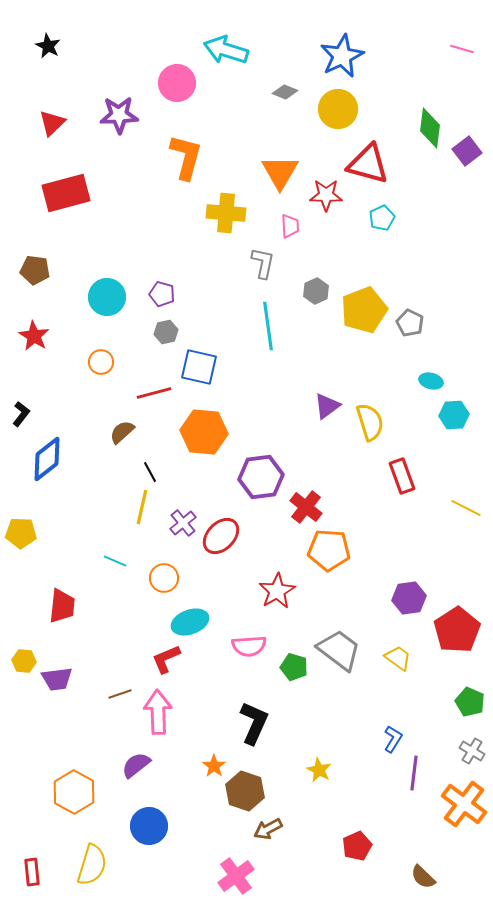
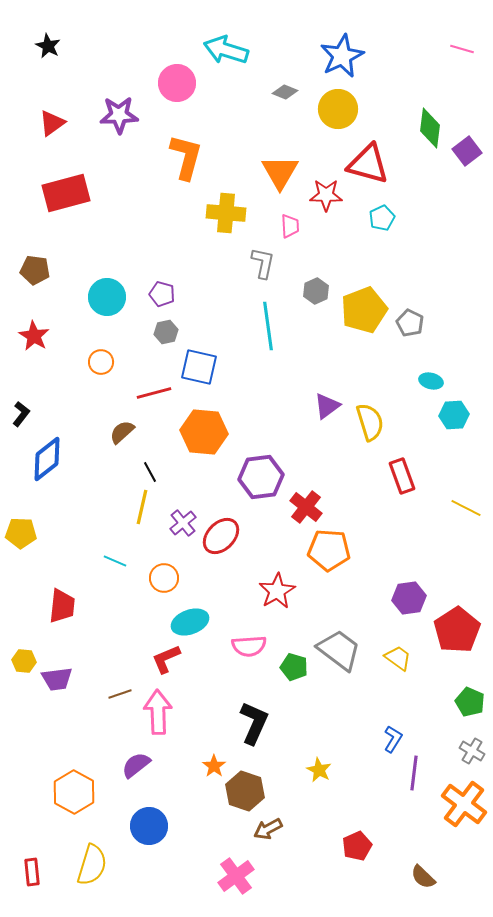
red triangle at (52, 123): rotated 8 degrees clockwise
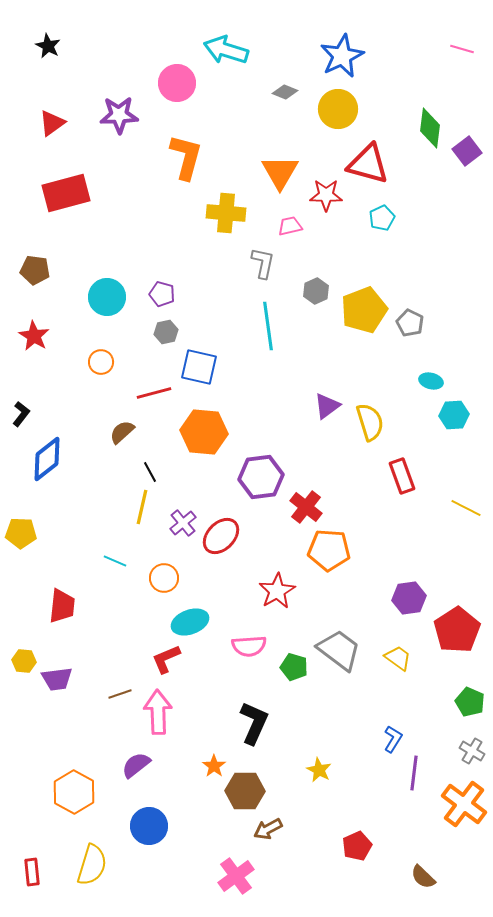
pink trapezoid at (290, 226): rotated 100 degrees counterclockwise
brown hexagon at (245, 791): rotated 18 degrees counterclockwise
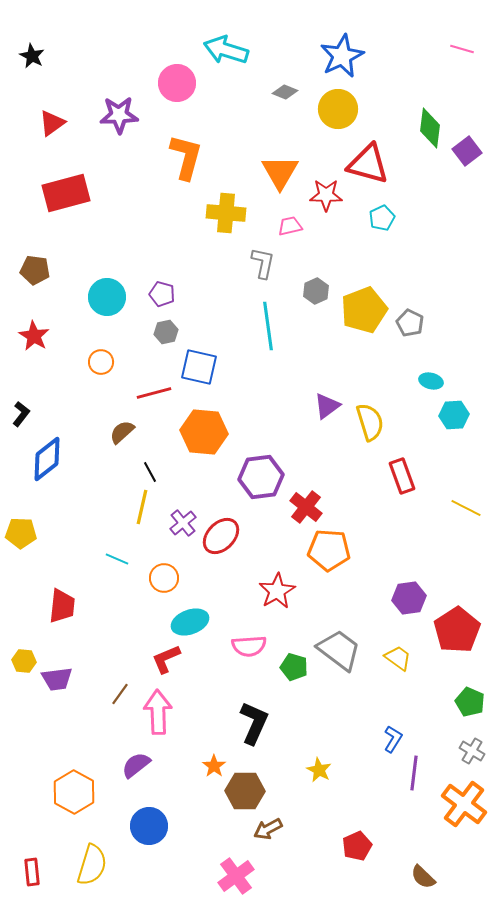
black star at (48, 46): moved 16 px left, 10 px down
cyan line at (115, 561): moved 2 px right, 2 px up
brown line at (120, 694): rotated 35 degrees counterclockwise
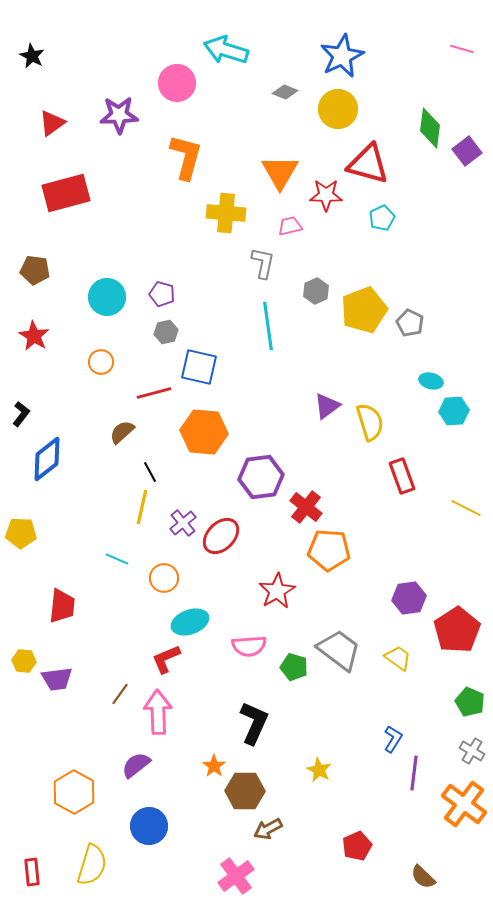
cyan hexagon at (454, 415): moved 4 px up
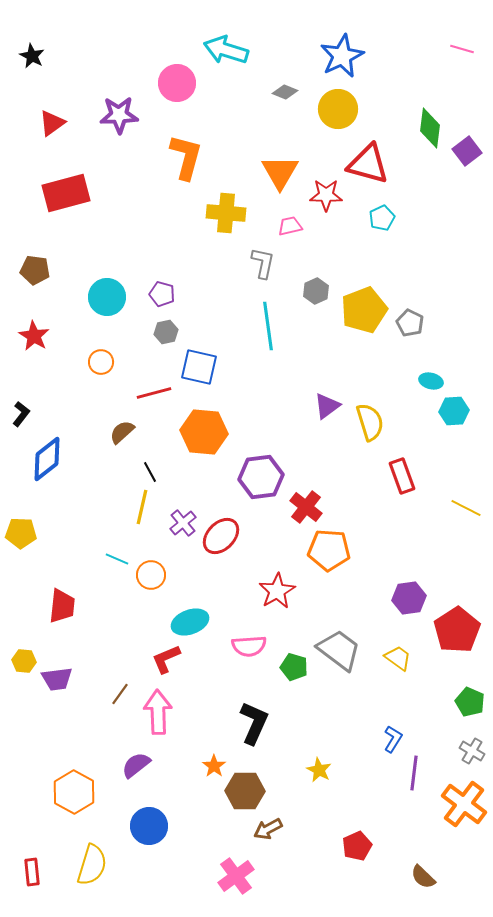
orange circle at (164, 578): moved 13 px left, 3 px up
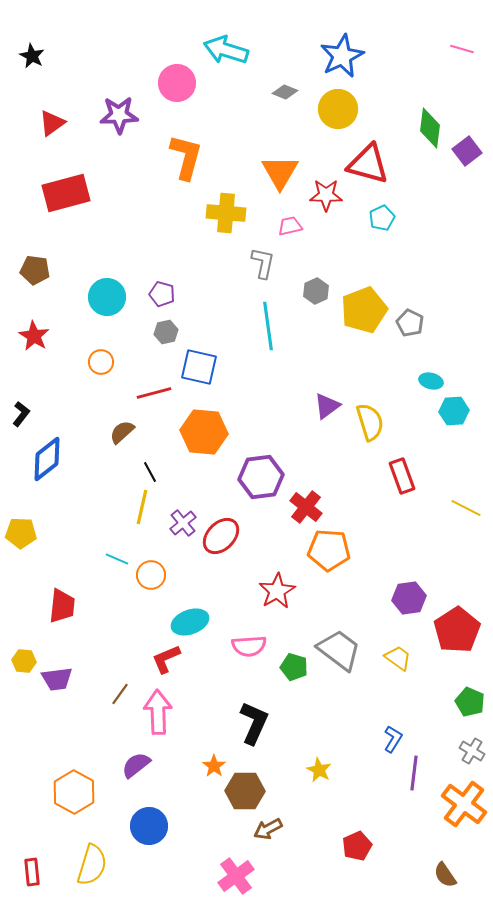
brown semicircle at (423, 877): moved 22 px right, 2 px up; rotated 12 degrees clockwise
